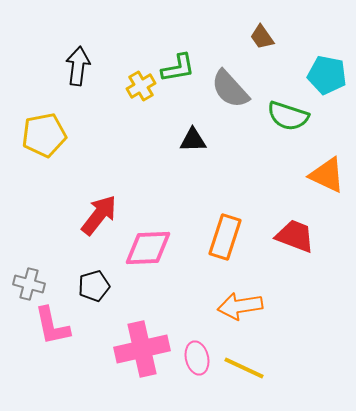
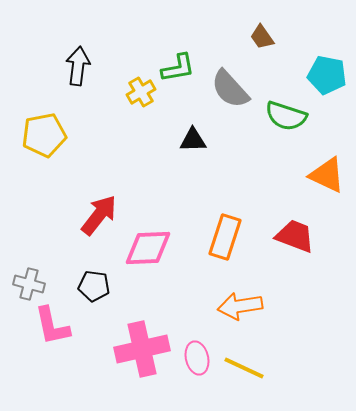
yellow cross: moved 6 px down
green semicircle: moved 2 px left
black pentagon: rotated 24 degrees clockwise
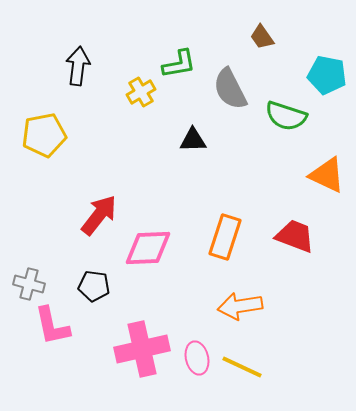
green L-shape: moved 1 px right, 4 px up
gray semicircle: rotated 15 degrees clockwise
yellow line: moved 2 px left, 1 px up
